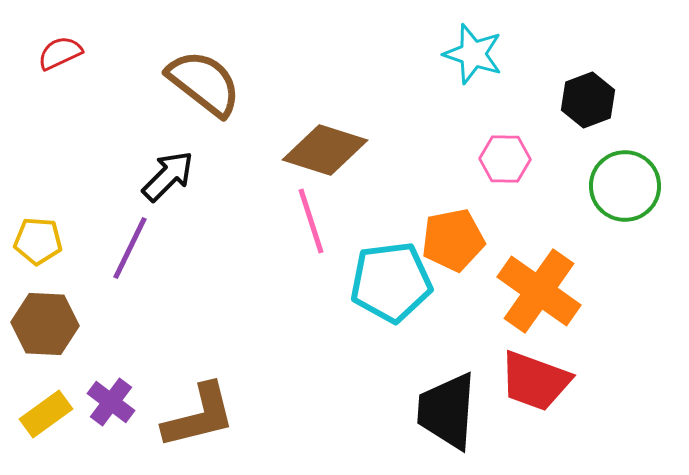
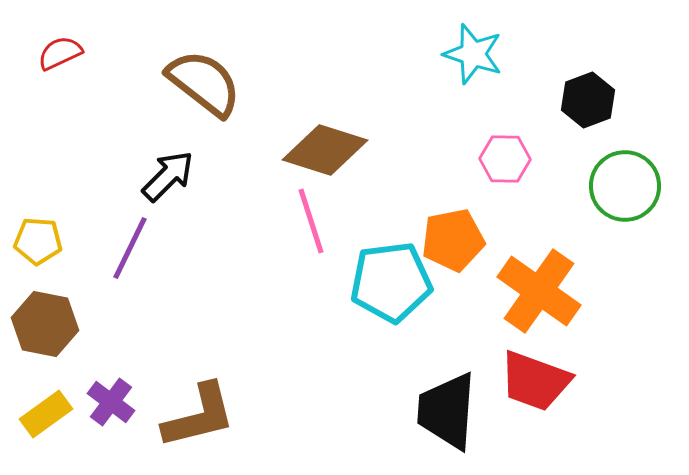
brown hexagon: rotated 8 degrees clockwise
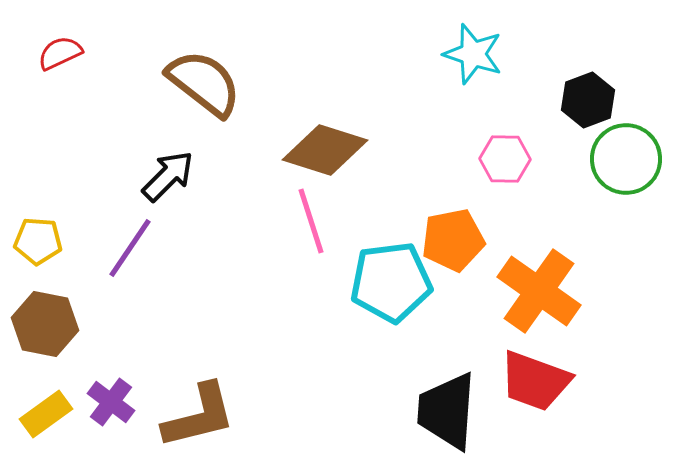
green circle: moved 1 px right, 27 px up
purple line: rotated 8 degrees clockwise
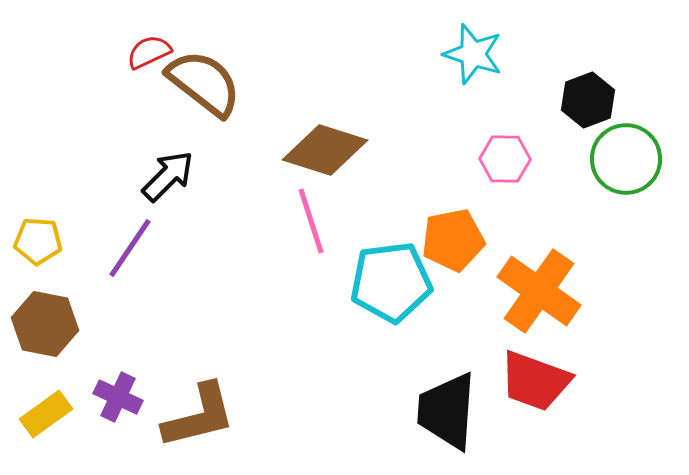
red semicircle: moved 89 px right, 1 px up
purple cross: moved 7 px right, 5 px up; rotated 12 degrees counterclockwise
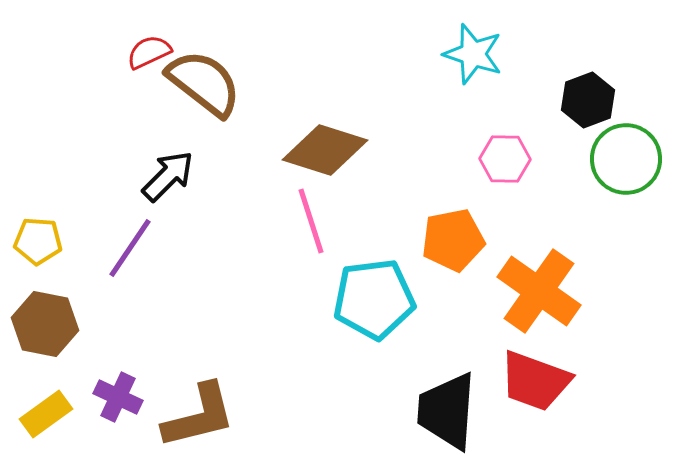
cyan pentagon: moved 17 px left, 17 px down
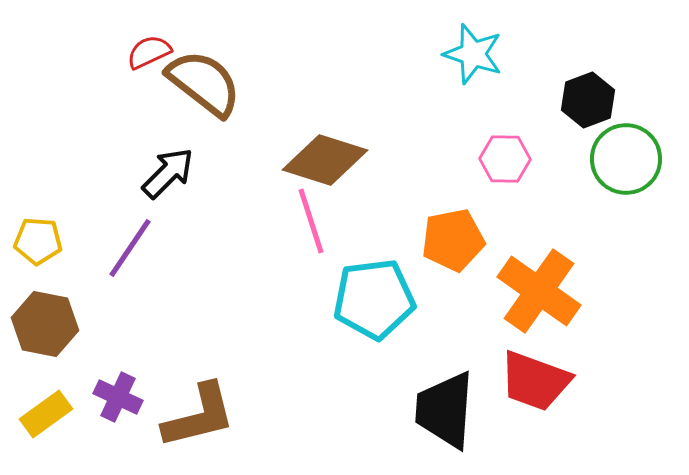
brown diamond: moved 10 px down
black arrow: moved 3 px up
black trapezoid: moved 2 px left, 1 px up
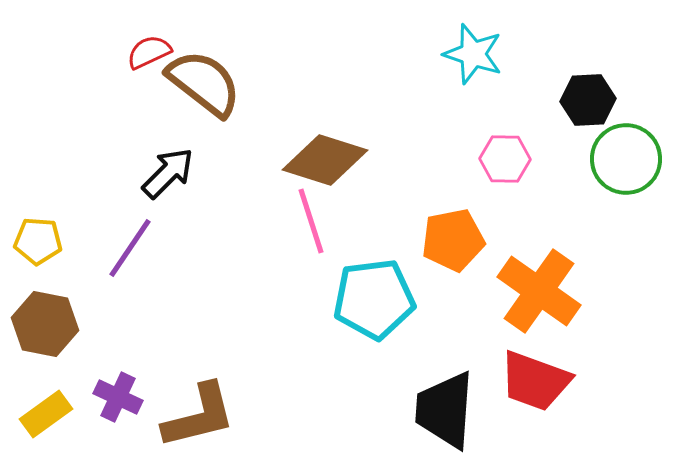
black hexagon: rotated 18 degrees clockwise
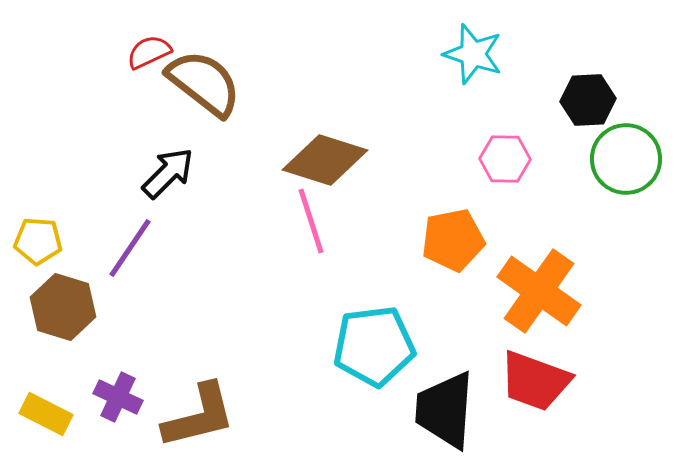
cyan pentagon: moved 47 px down
brown hexagon: moved 18 px right, 17 px up; rotated 6 degrees clockwise
yellow rectangle: rotated 63 degrees clockwise
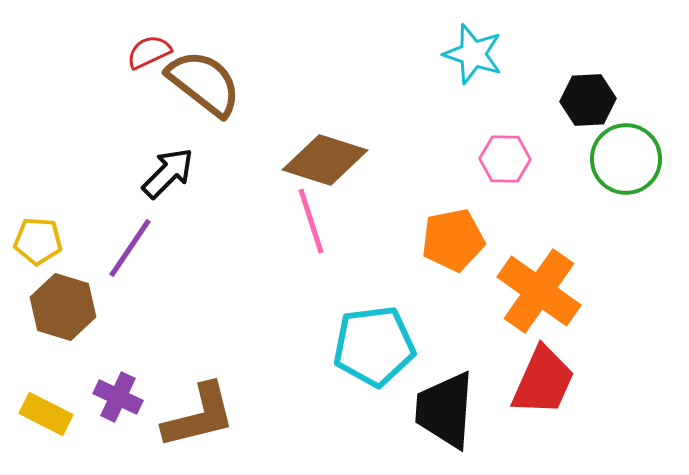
red trapezoid: moved 8 px right; rotated 86 degrees counterclockwise
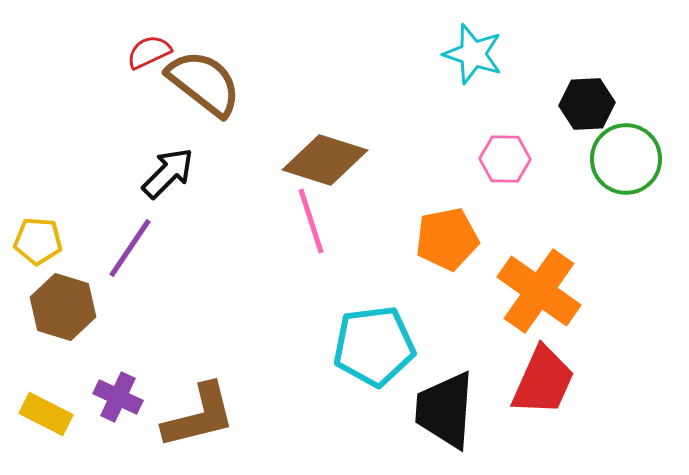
black hexagon: moved 1 px left, 4 px down
orange pentagon: moved 6 px left, 1 px up
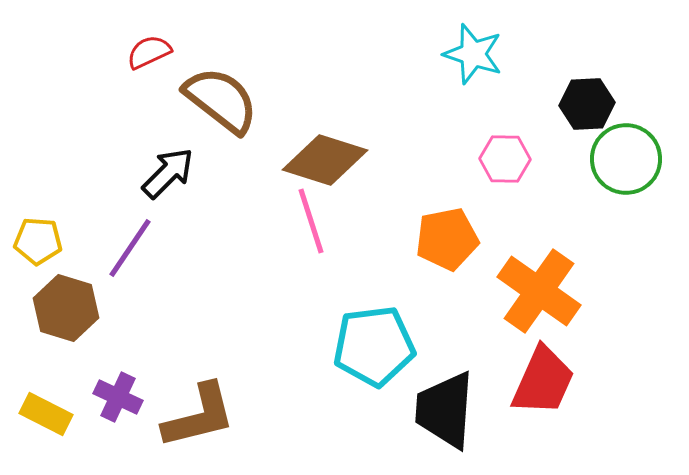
brown semicircle: moved 17 px right, 17 px down
brown hexagon: moved 3 px right, 1 px down
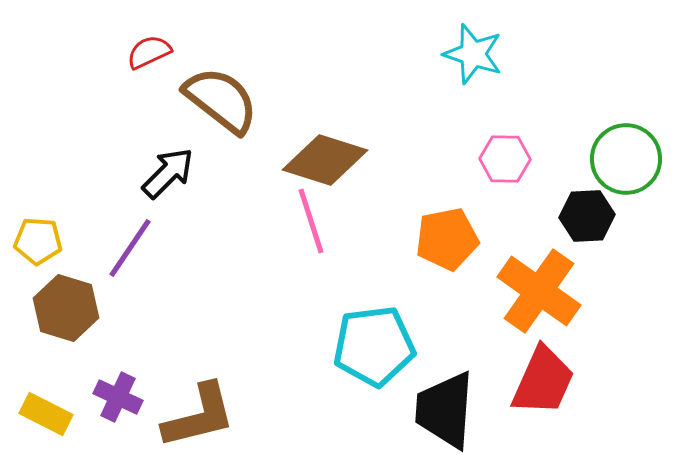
black hexagon: moved 112 px down
